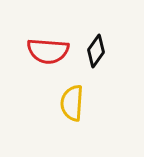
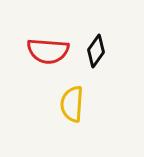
yellow semicircle: moved 1 px down
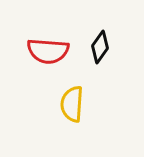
black diamond: moved 4 px right, 4 px up
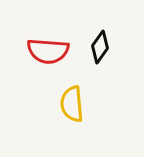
yellow semicircle: rotated 9 degrees counterclockwise
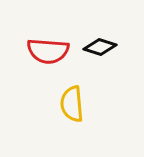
black diamond: rotated 72 degrees clockwise
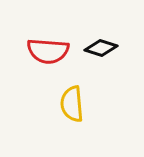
black diamond: moved 1 px right, 1 px down
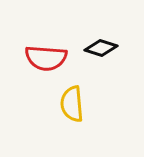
red semicircle: moved 2 px left, 7 px down
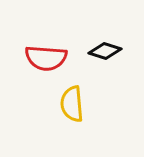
black diamond: moved 4 px right, 3 px down
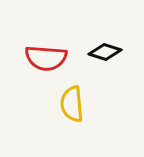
black diamond: moved 1 px down
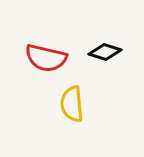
red semicircle: rotated 9 degrees clockwise
